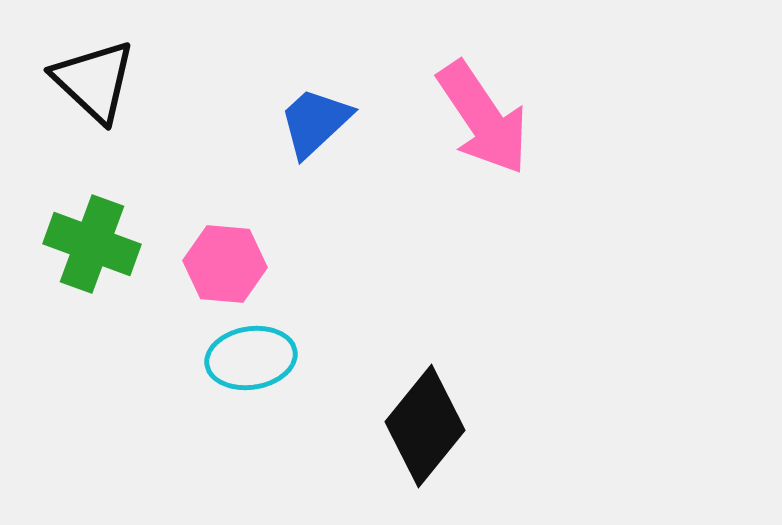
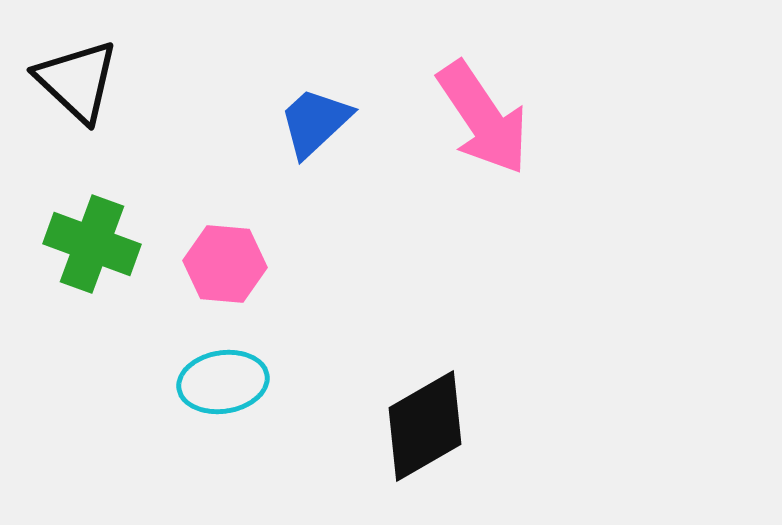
black triangle: moved 17 px left
cyan ellipse: moved 28 px left, 24 px down
black diamond: rotated 21 degrees clockwise
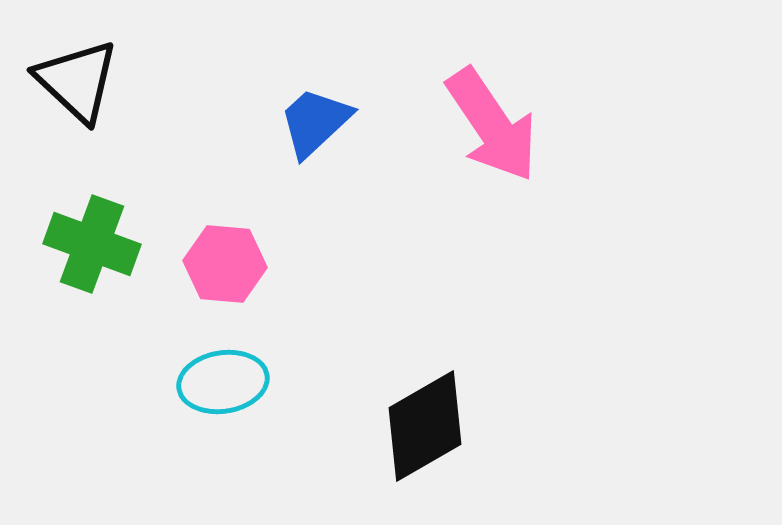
pink arrow: moved 9 px right, 7 px down
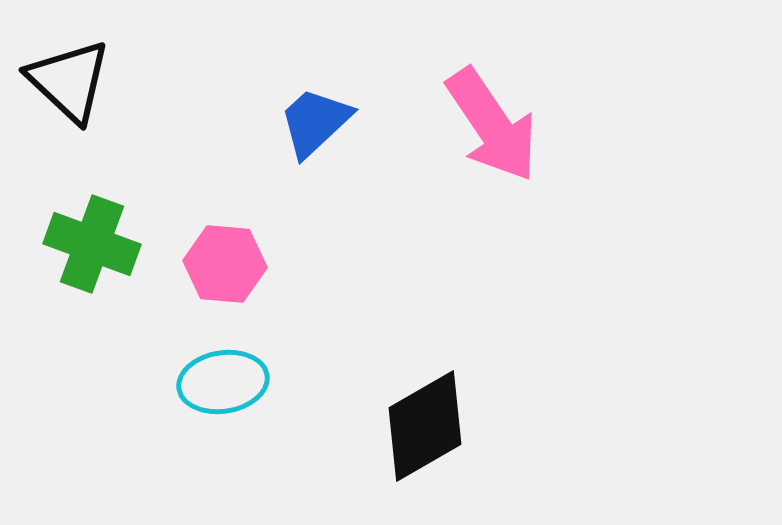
black triangle: moved 8 px left
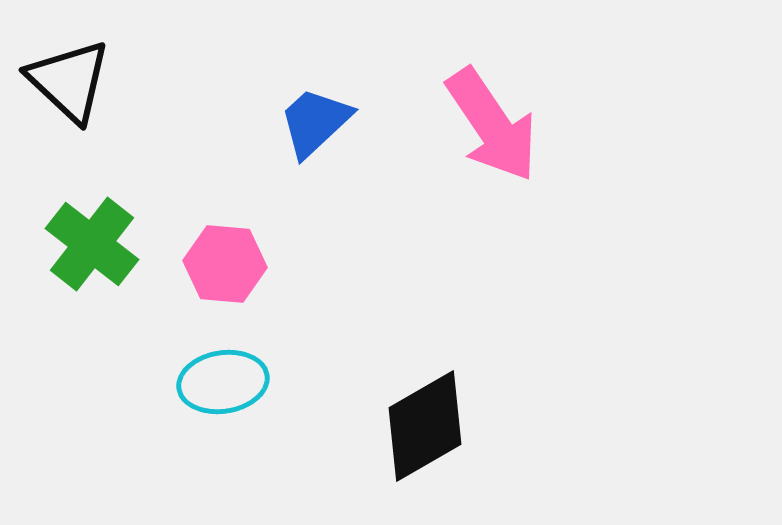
green cross: rotated 18 degrees clockwise
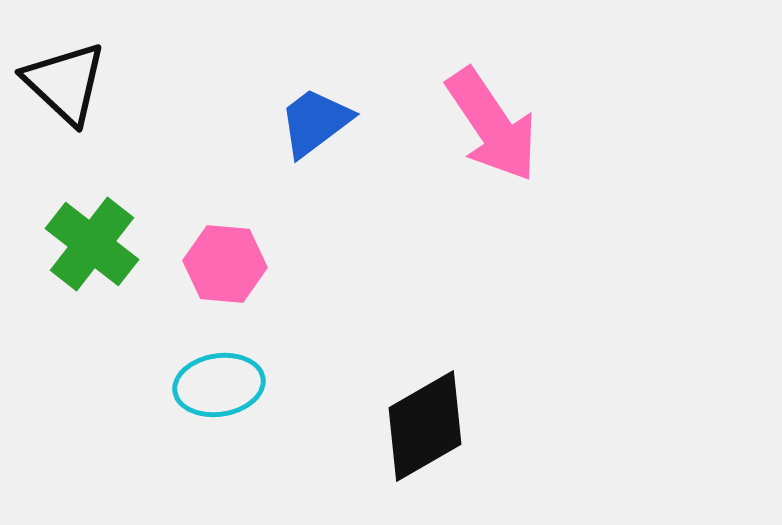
black triangle: moved 4 px left, 2 px down
blue trapezoid: rotated 6 degrees clockwise
cyan ellipse: moved 4 px left, 3 px down
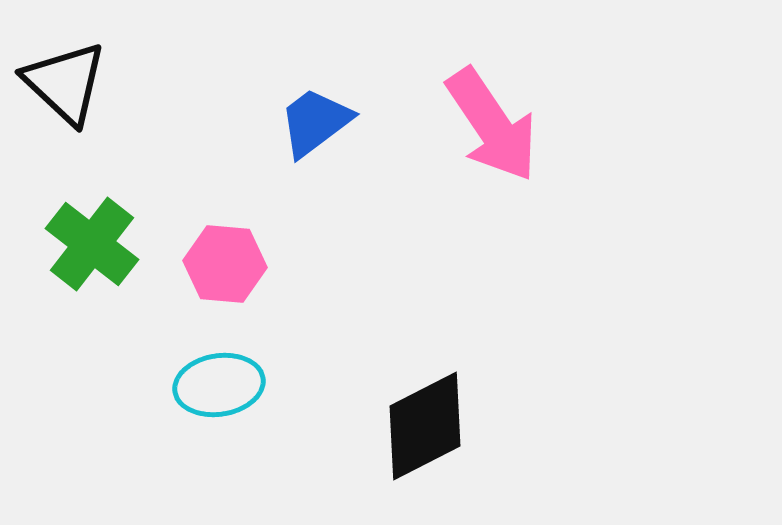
black diamond: rotated 3 degrees clockwise
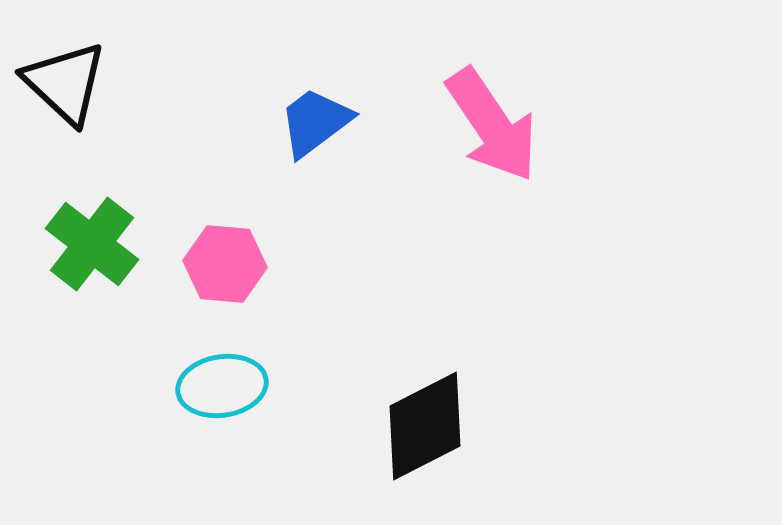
cyan ellipse: moved 3 px right, 1 px down
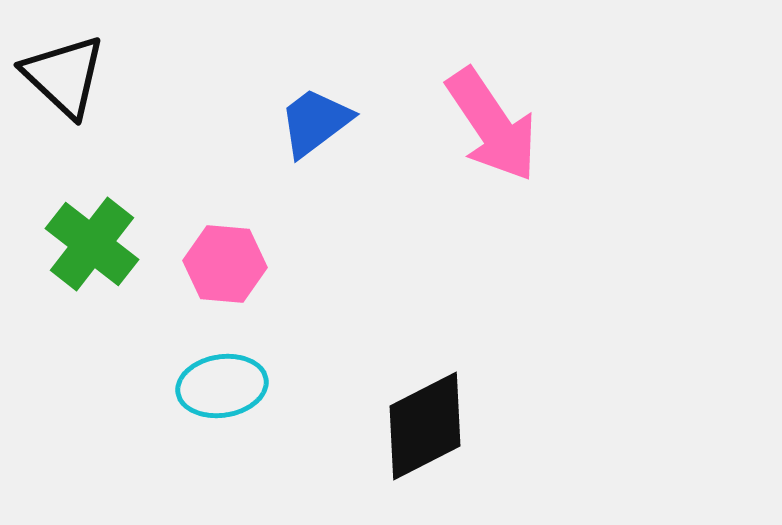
black triangle: moved 1 px left, 7 px up
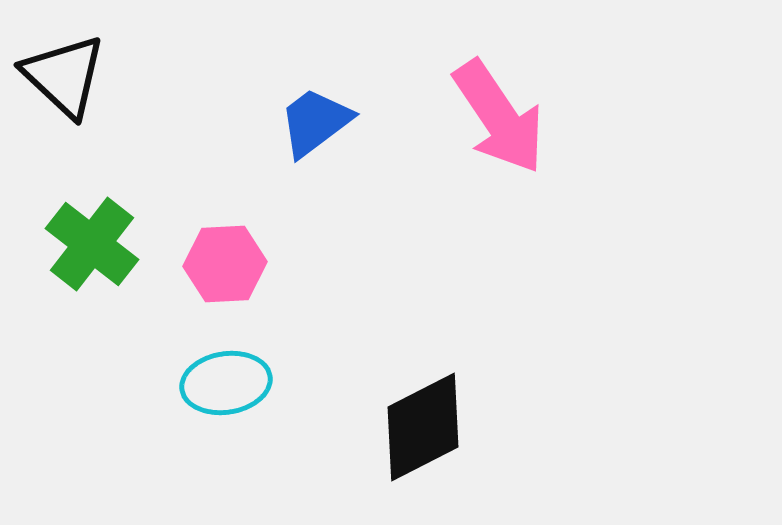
pink arrow: moved 7 px right, 8 px up
pink hexagon: rotated 8 degrees counterclockwise
cyan ellipse: moved 4 px right, 3 px up
black diamond: moved 2 px left, 1 px down
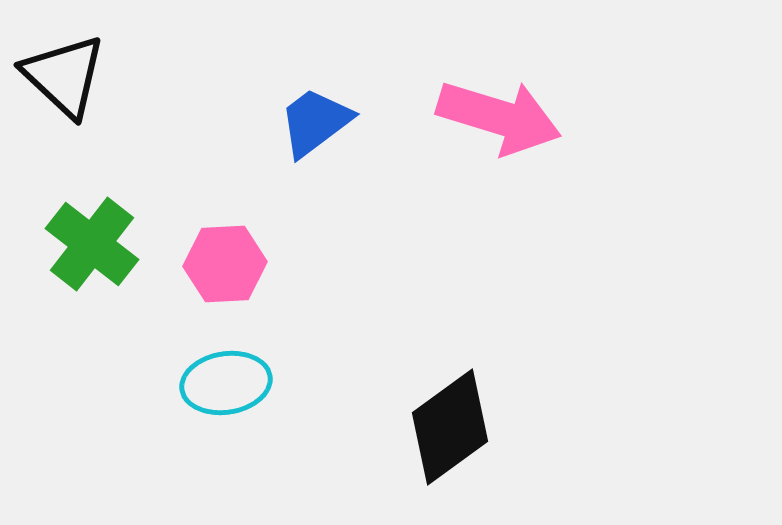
pink arrow: rotated 39 degrees counterclockwise
black diamond: moved 27 px right; rotated 9 degrees counterclockwise
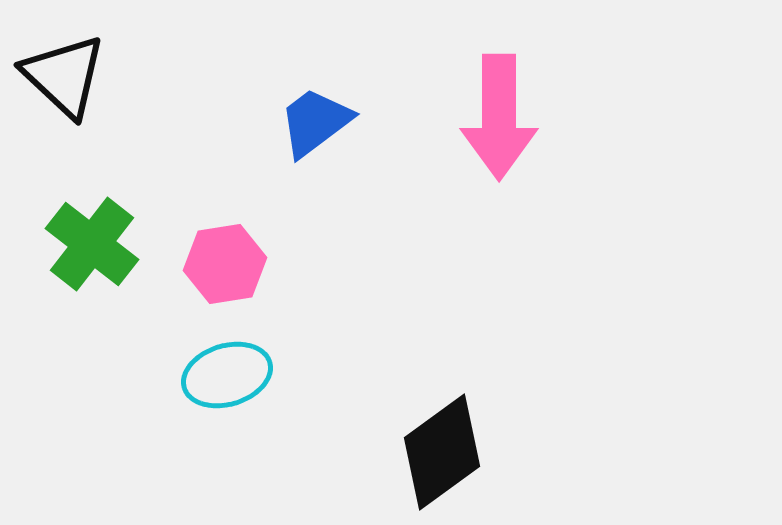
pink arrow: rotated 73 degrees clockwise
pink hexagon: rotated 6 degrees counterclockwise
cyan ellipse: moved 1 px right, 8 px up; rotated 8 degrees counterclockwise
black diamond: moved 8 px left, 25 px down
